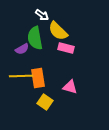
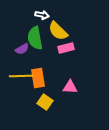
white arrow: rotated 24 degrees counterclockwise
pink rectangle: rotated 28 degrees counterclockwise
pink triangle: rotated 14 degrees counterclockwise
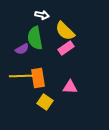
yellow semicircle: moved 7 px right
pink rectangle: rotated 21 degrees counterclockwise
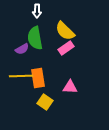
white arrow: moved 5 px left, 4 px up; rotated 80 degrees clockwise
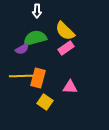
green semicircle: rotated 85 degrees clockwise
orange rectangle: rotated 24 degrees clockwise
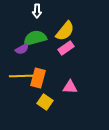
yellow semicircle: rotated 95 degrees counterclockwise
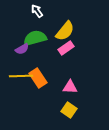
white arrow: rotated 144 degrees clockwise
orange rectangle: rotated 48 degrees counterclockwise
yellow square: moved 24 px right, 8 px down
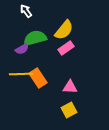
white arrow: moved 11 px left
yellow semicircle: moved 1 px left, 1 px up
yellow line: moved 2 px up
yellow square: rotated 28 degrees clockwise
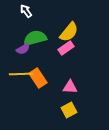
yellow semicircle: moved 5 px right, 2 px down
purple semicircle: moved 1 px right
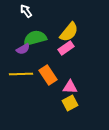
orange rectangle: moved 10 px right, 3 px up
yellow square: moved 1 px right, 7 px up
